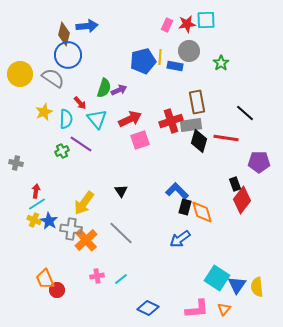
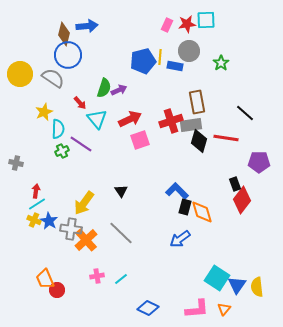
cyan semicircle at (66, 119): moved 8 px left, 10 px down
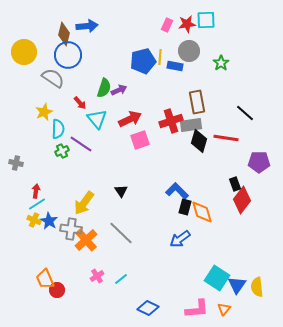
yellow circle at (20, 74): moved 4 px right, 22 px up
pink cross at (97, 276): rotated 24 degrees counterclockwise
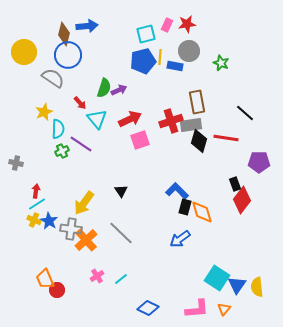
cyan square at (206, 20): moved 60 px left, 14 px down; rotated 12 degrees counterclockwise
green star at (221, 63): rotated 14 degrees counterclockwise
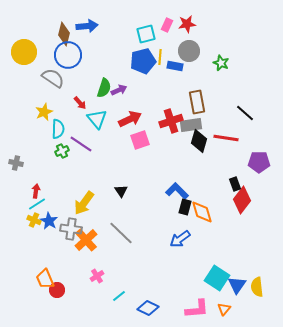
cyan line at (121, 279): moved 2 px left, 17 px down
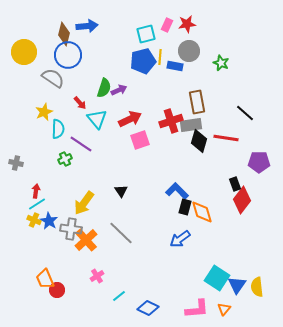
green cross at (62, 151): moved 3 px right, 8 px down
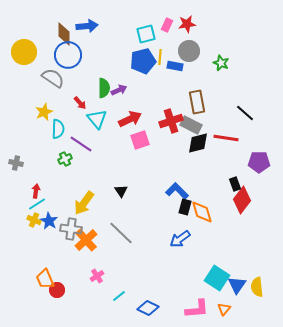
brown diamond at (64, 34): rotated 15 degrees counterclockwise
green semicircle at (104, 88): rotated 18 degrees counterclockwise
gray rectangle at (191, 125): rotated 35 degrees clockwise
black diamond at (199, 141): moved 1 px left, 2 px down; rotated 60 degrees clockwise
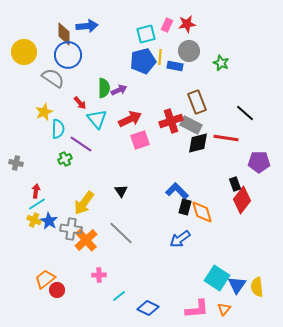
brown rectangle at (197, 102): rotated 10 degrees counterclockwise
pink cross at (97, 276): moved 2 px right, 1 px up; rotated 32 degrees clockwise
orange trapezoid at (45, 279): rotated 75 degrees clockwise
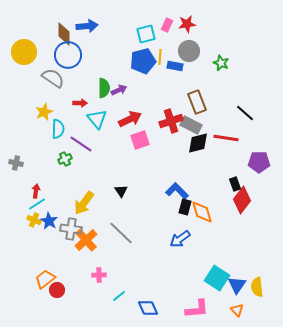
red arrow at (80, 103): rotated 48 degrees counterclockwise
blue diamond at (148, 308): rotated 40 degrees clockwise
orange triangle at (224, 309): moved 13 px right, 1 px down; rotated 24 degrees counterclockwise
